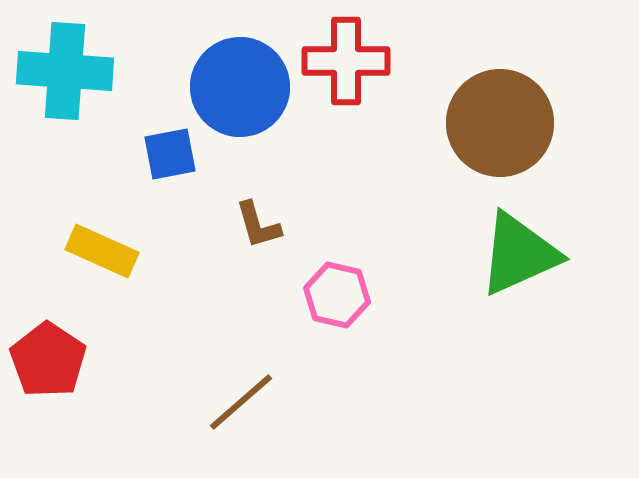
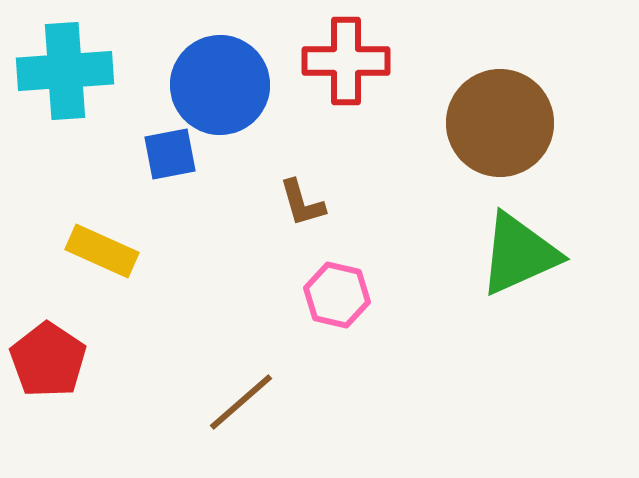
cyan cross: rotated 8 degrees counterclockwise
blue circle: moved 20 px left, 2 px up
brown L-shape: moved 44 px right, 22 px up
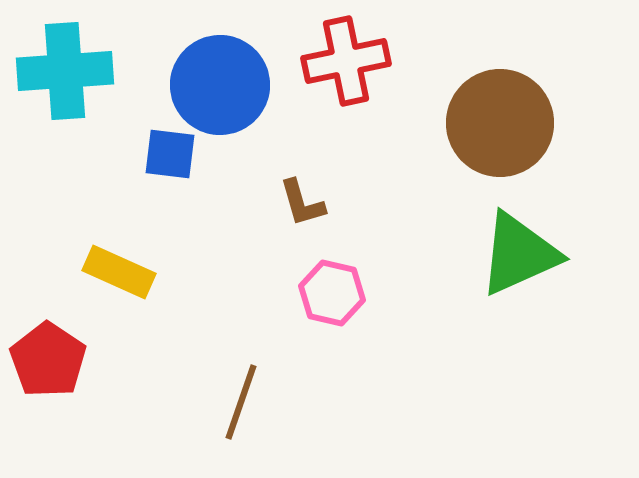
red cross: rotated 12 degrees counterclockwise
blue square: rotated 18 degrees clockwise
yellow rectangle: moved 17 px right, 21 px down
pink hexagon: moved 5 px left, 2 px up
brown line: rotated 30 degrees counterclockwise
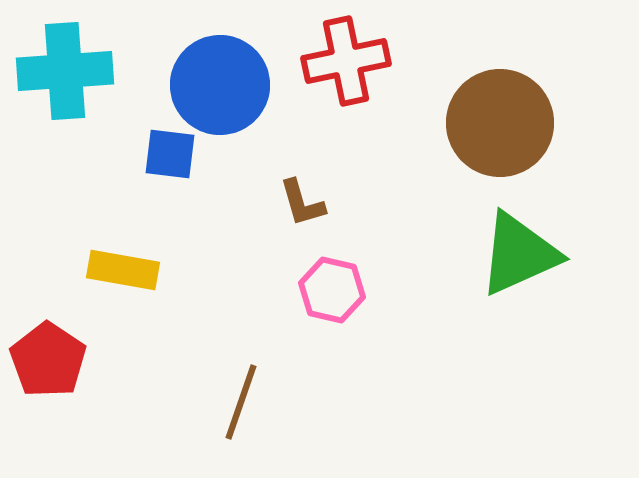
yellow rectangle: moved 4 px right, 2 px up; rotated 14 degrees counterclockwise
pink hexagon: moved 3 px up
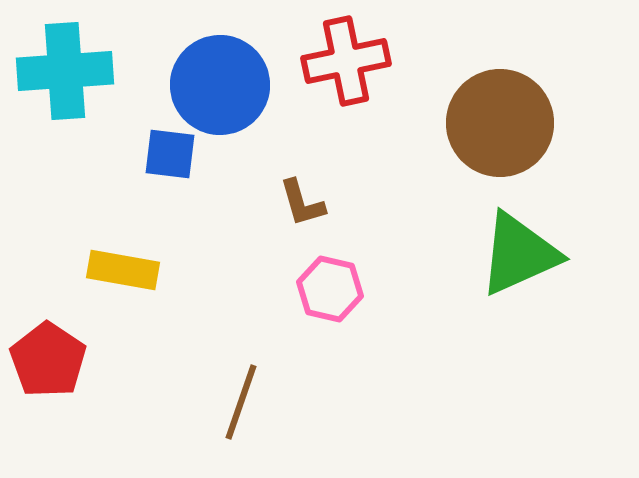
pink hexagon: moved 2 px left, 1 px up
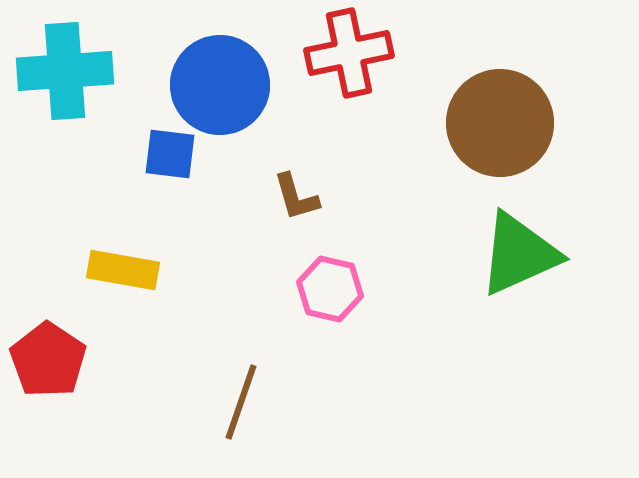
red cross: moved 3 px right, 8 px up
brown L-shape: moved 6 px left, 6 px up
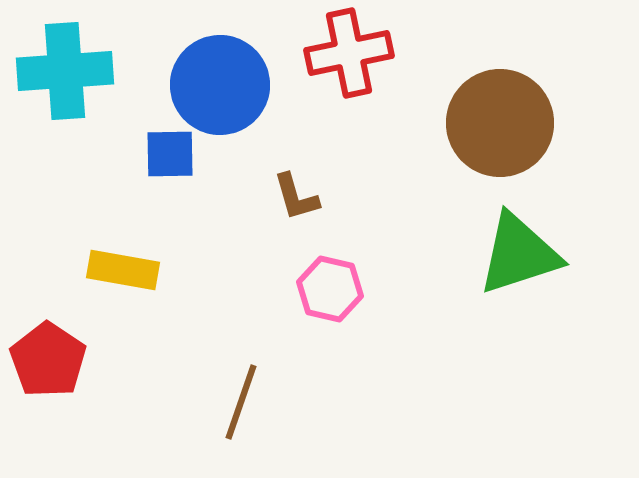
blue square: rotated 8 degrees counterclockwise
green triangle: rotated 6 degrees clockwise
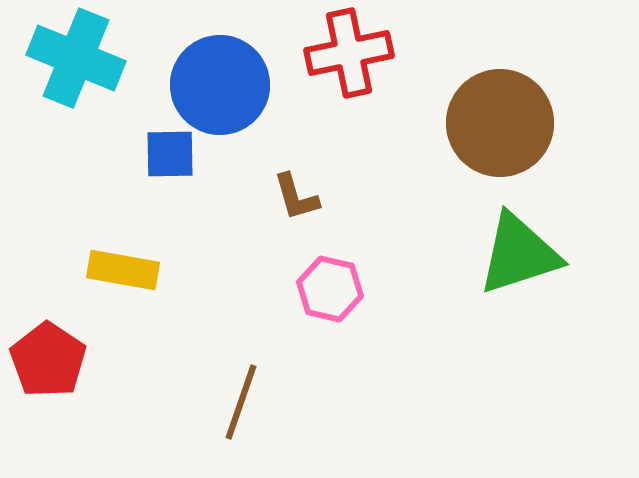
cyan cross: moved 11 px right, 13 px up; rotated 26 degrees clockwise
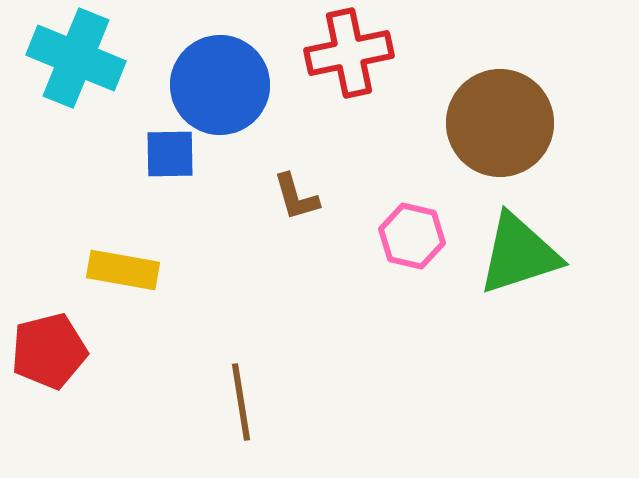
pink hexagon: moved 82 px right, 53 px up
red pentagon: moved 1 px right, 9 px up; rotated 24 degrees clockwise
brown line: rotated 28 degrees counterclockwise
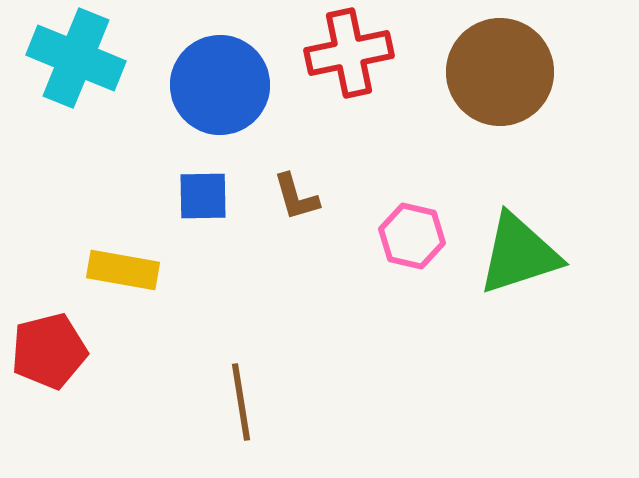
brown circle: moved 51 px up
blue square: moved 33 px right, 42 px down
